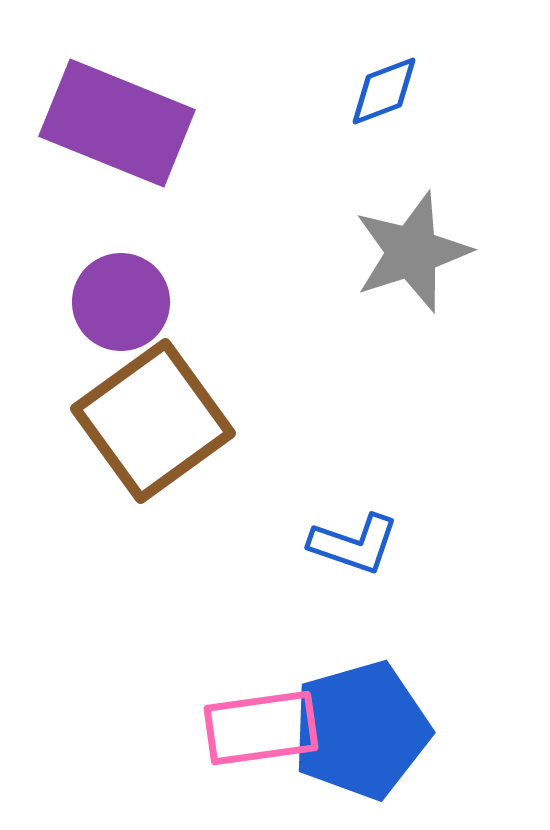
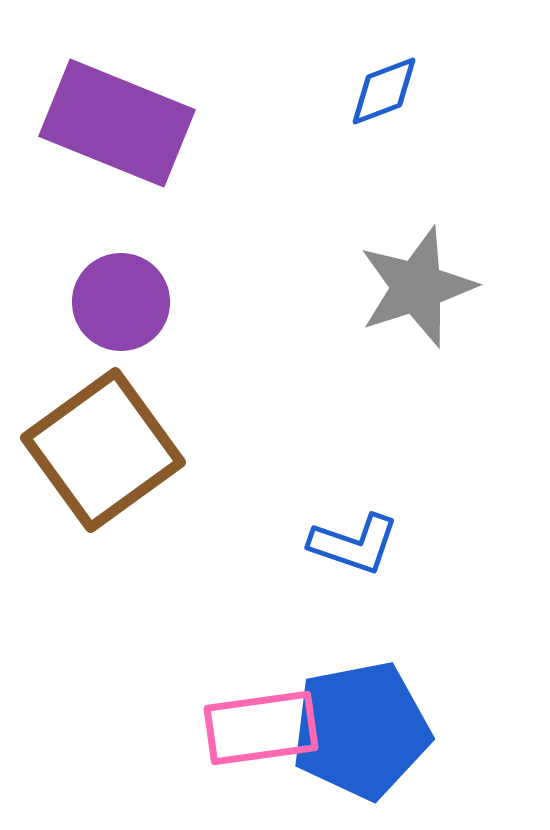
gray star: moved 5 px right, 35 px down
brown square: moved 50 px left, 29 px down
blue pentagon: rotated 5 degrees clockwise
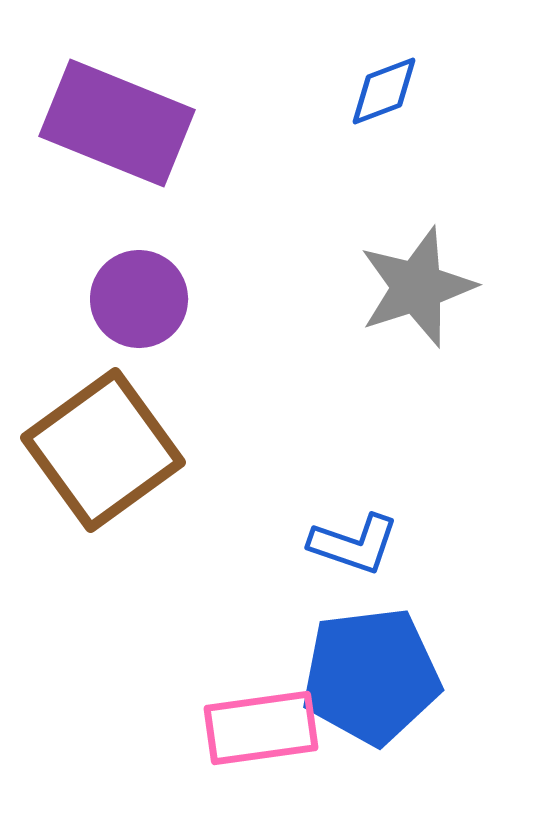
purple circle: moved 18 px right, 3 px up
blue pentagon: moved 10 px right, 54 px up; rotated 4 degrees clockwise
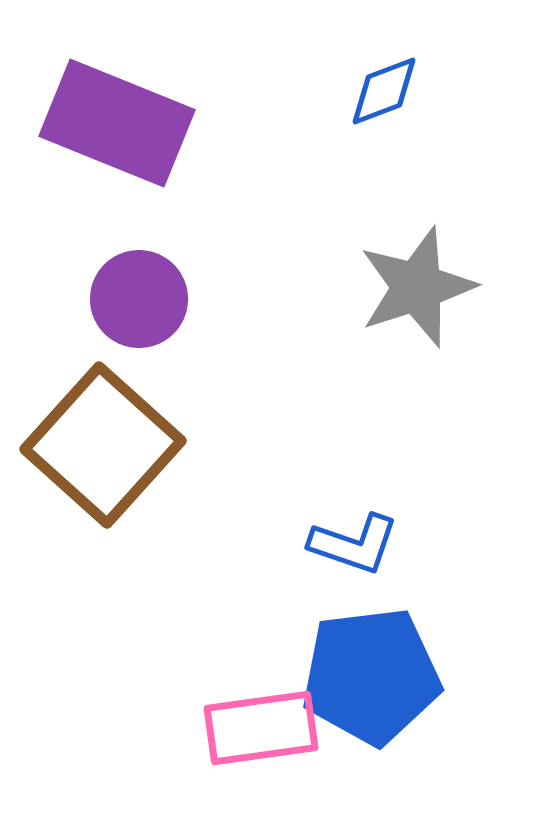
brown square: moved 5 px up; rotated 12 degrees counterclockwise
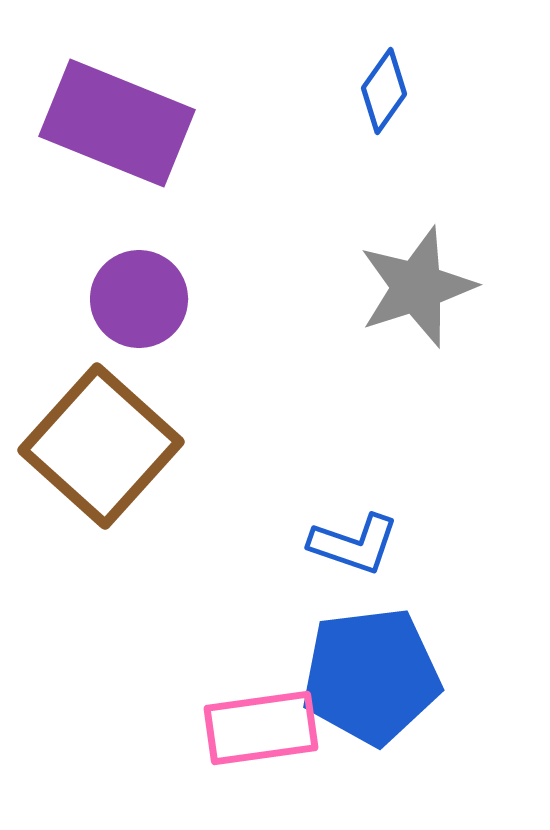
blue diamond: rotated 34 degrees counterclockwise
brown square: moved 2 px left, 1 px down
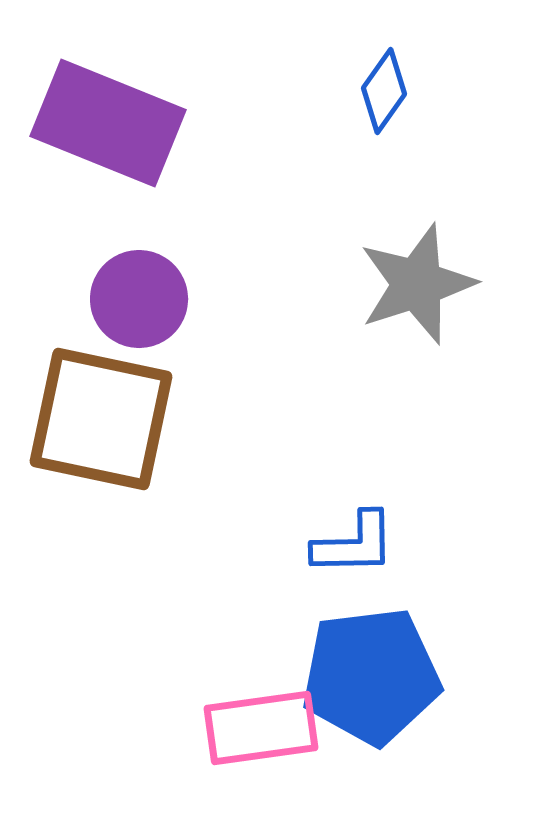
purple rectangle: moved 9 px left
gray star: moved 3 px up
brown square: moved 27 px up; rotated 30 degrees counterclockwise
blue L-shape: rotated 20 degrees counterclockwise
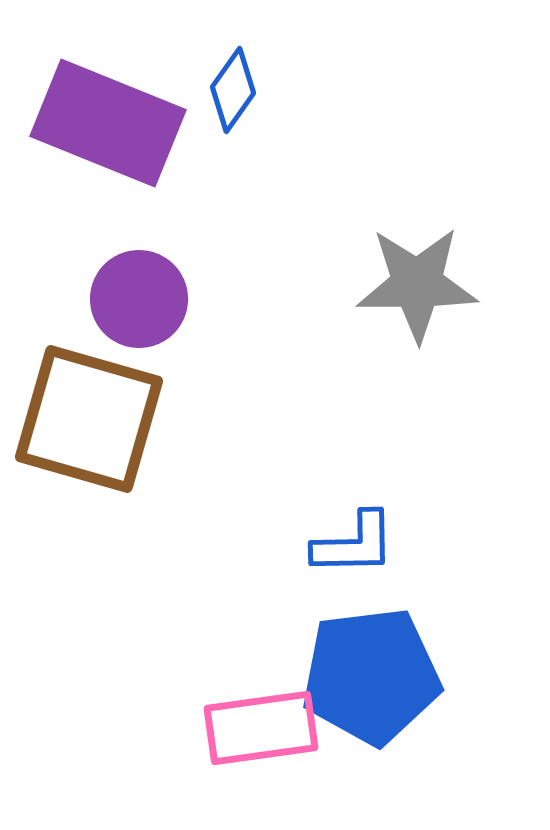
blue diamond: moved 151 px left, 1 px up
gray star: rotated 18 degrees clockwise
brown square: moved 12 px left; rotated 4 degrees clockwise
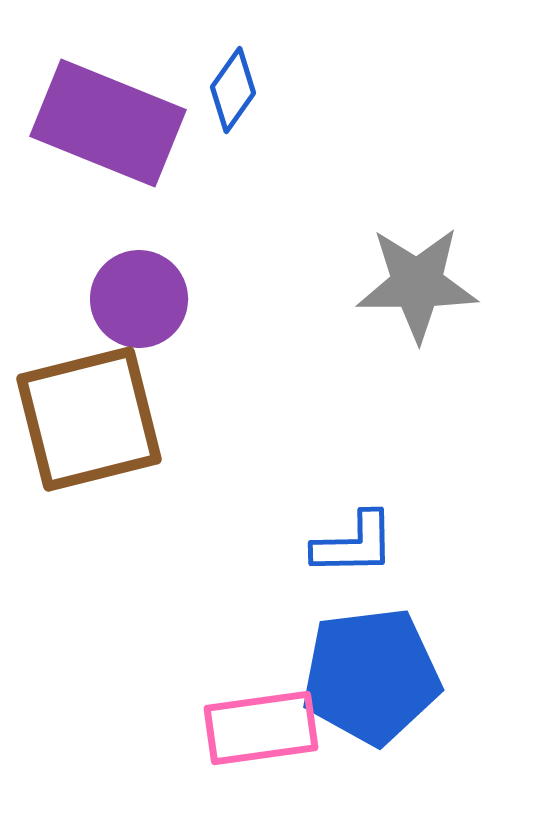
brown square: rotated 30 degrees counterclockwise
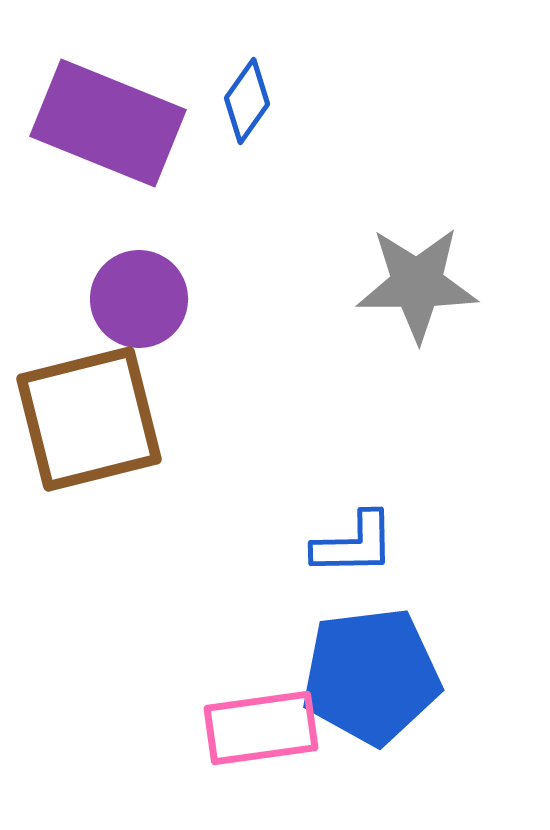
blue diamond: moved 14 px right, 11 px down
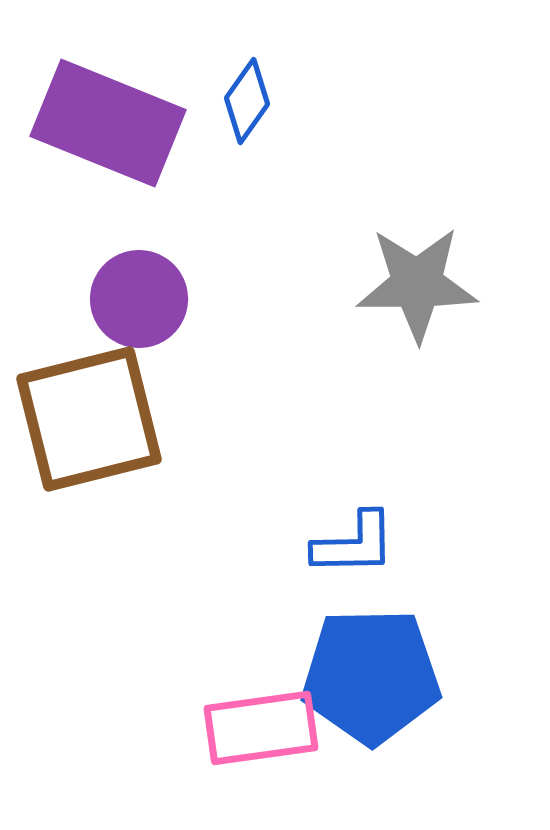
blue pentagon: rotated 6 degrees clockwise
